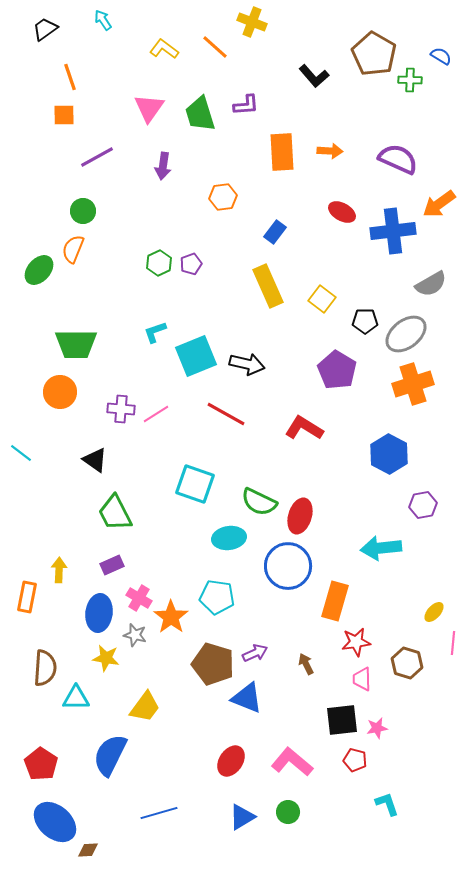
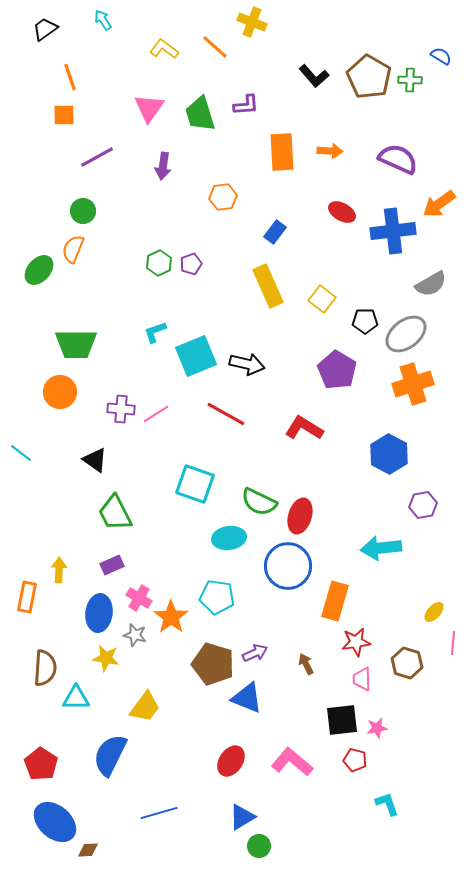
brown pentagon at (374, 54): moved 5 px left, 23 px down
green circle at (288, 812): moved 29 px left, 34 px down
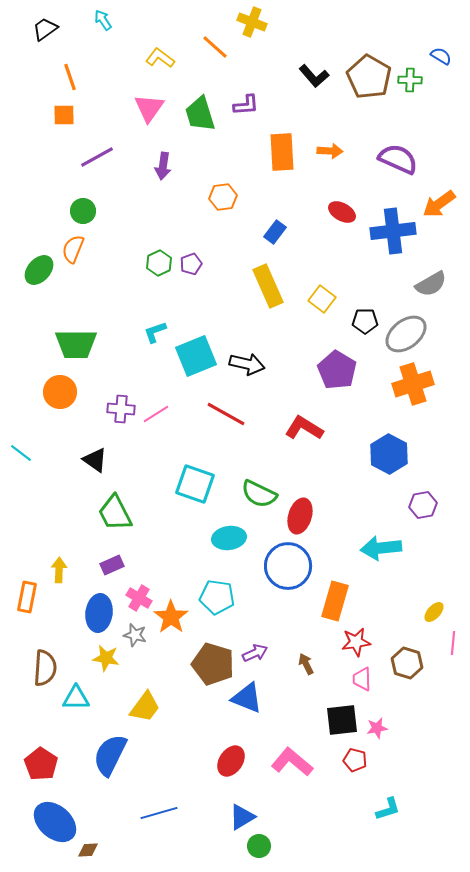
yellow L-shape at (164, 49): moved 4 px left, 9 px down
green semicircle at (259, 502): moved 8 px up
cyan L-shape at (387, 804): moved 1 px right, 5 px down; rotated 92 degrees clockwise
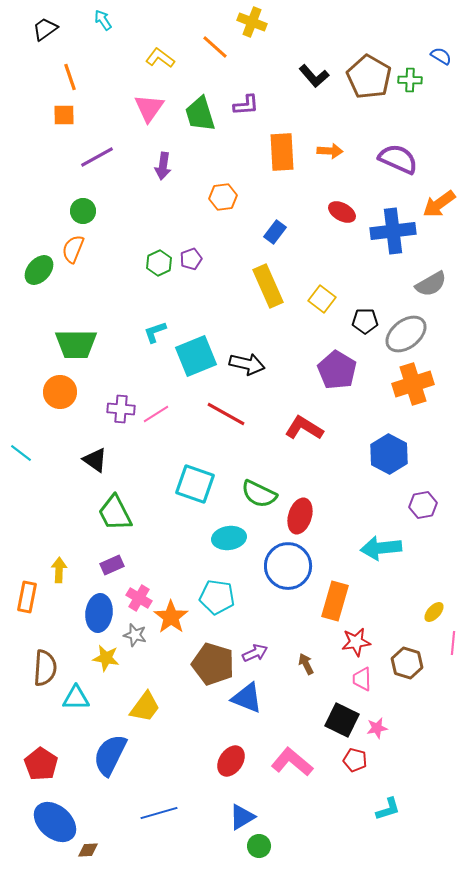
purple pentagon at (191, 264): moved 5 px up
black square at (342, 720): rotated 32 degrees clockwise
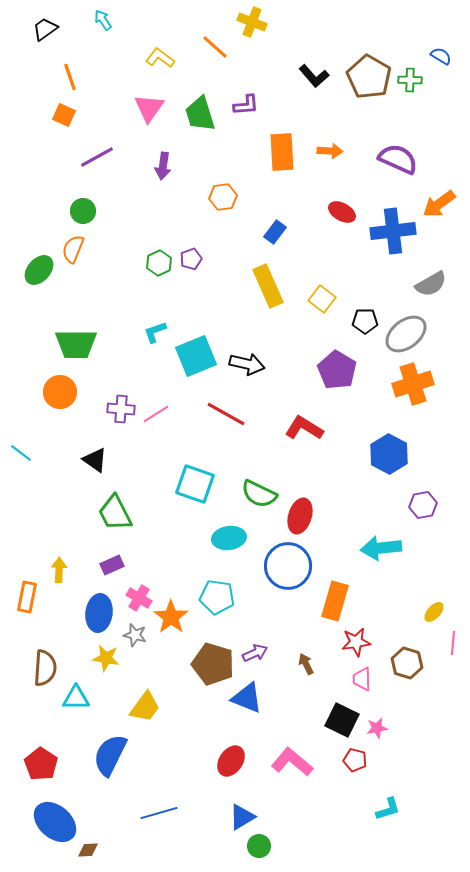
orange square at (64, 115): rotated 25 degrees clockwise
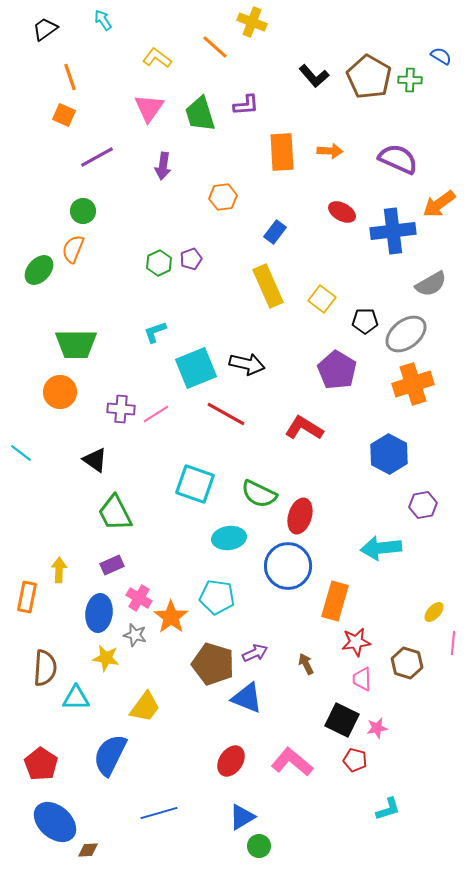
yellow L-shape at (160, 58): moved 3 px left
cyan square at (196, 356): moved 12 px down
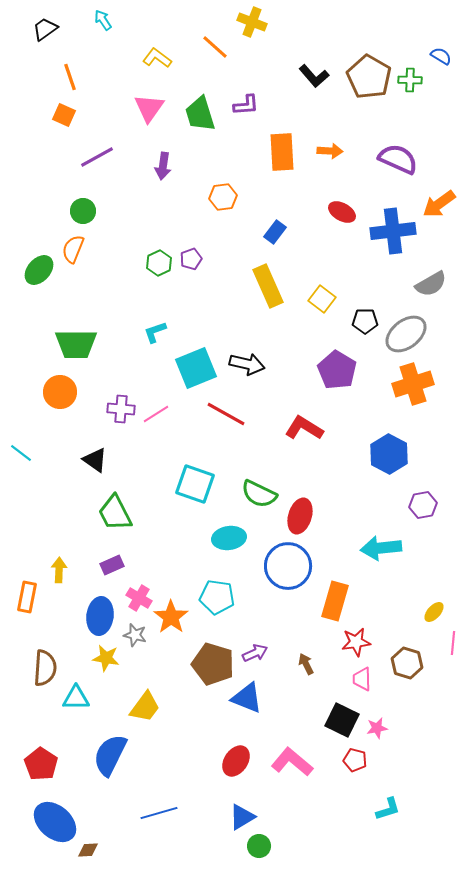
blue ellipse at (99, 613): moved 1 px right, 3 px down
red ellipse at (231, 761): moved 5 px right
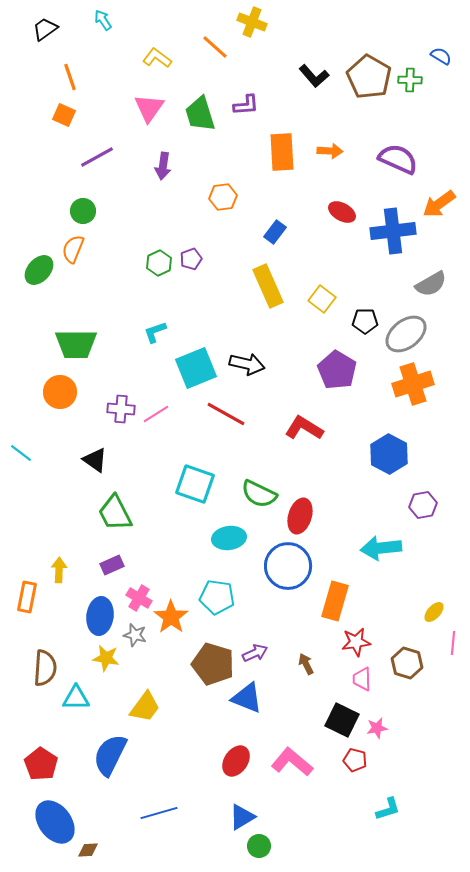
blue ellipse at (55, 822): rotated 12 degrees clockwise
